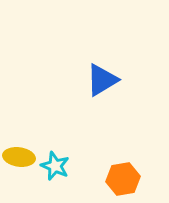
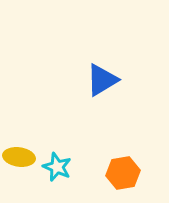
cyan star: moved 2 px right, 1 px down
orange hexagon: moved 6 px up
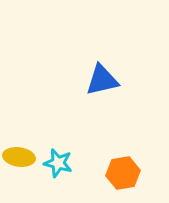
blue triangle: rotated 18 degrees clockwise
cyan star: moved 1 px right, 4 px up; rotated 8 degrees counterclockwise
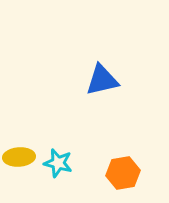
yellow ellipse: rotated 12 degrees counterclockwise
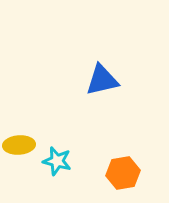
yellow ellipse: moved 12 px up
cyan star: moved 1 px left, 2 px up
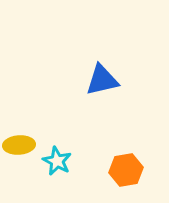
cyan star: rotated 12 degrees clockwise
orange hexagon: moved 3 px right, 3 px up
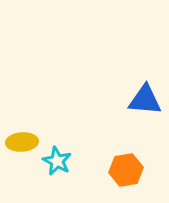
blue triangle: moved 43 px right, 20 px down; rotated 18 degrees clockwise
yellow ellipse: moved 3 px right, 3 px up
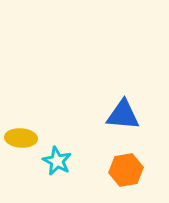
blue triangle: moved 22 px left, 15 px down
yellow ellipse: moved 1 px left, 4 px up; rotated 8 degrees clockwise
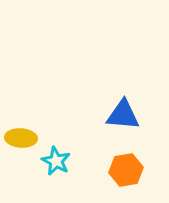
cyan star: moved 1 px left
